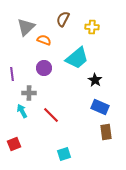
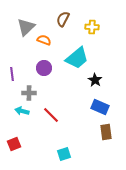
cyan arrow: rotated 48 degrees counterclockwise
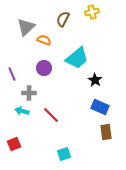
yellow cross: moved 15 px up; rotated 16 degrees counterclockwise
purple line: rotated 16 degrees counterclockwise
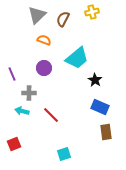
gray triangle: moved 11 px right, 12 px up
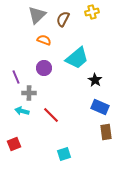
purple line: moved 4 px right, 3 px down
